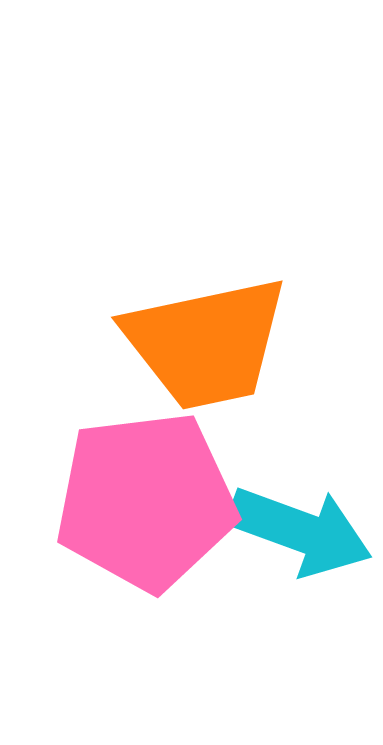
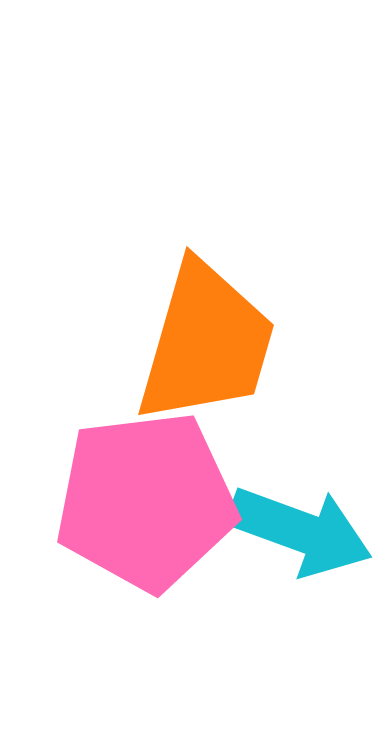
orange trapezoid: rotated 62 degrees counterclockwise
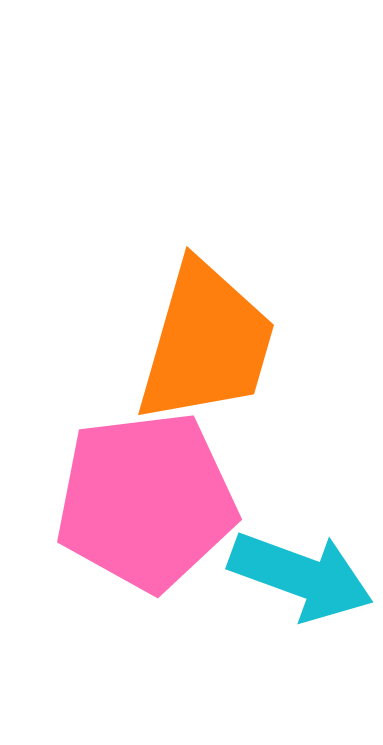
cyan arrow: moved 1 px right, 45 px down
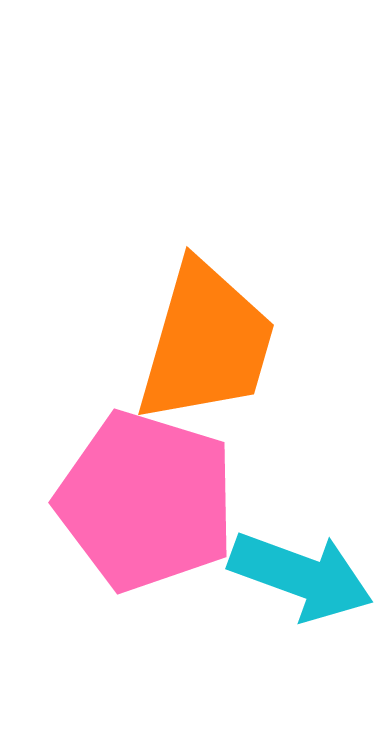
pink pentagon: rotated 24 degrees clockwise
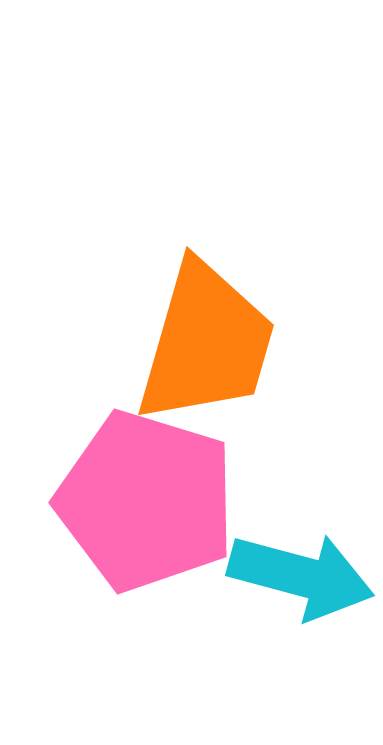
cyan arrow: rotated 5 degrees counterclockwise
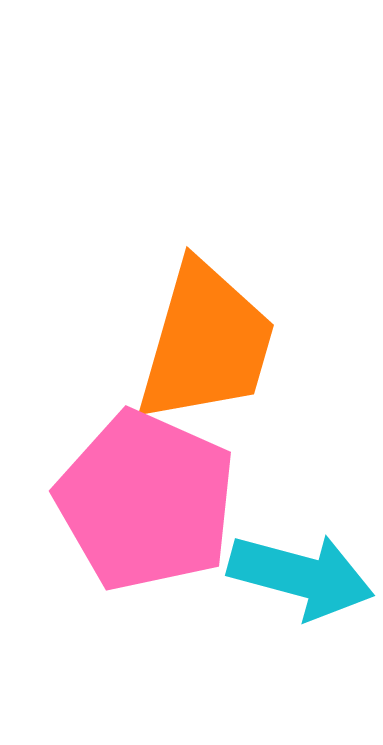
pink pentagon: rotated 7 degrees clockwise
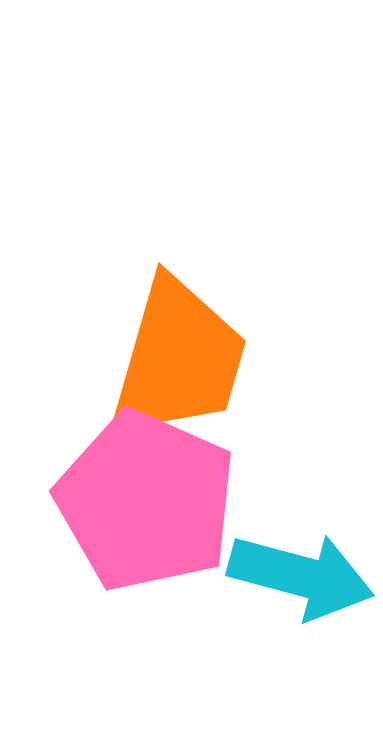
orange trapezoid: moved 28 px left, 16 px down
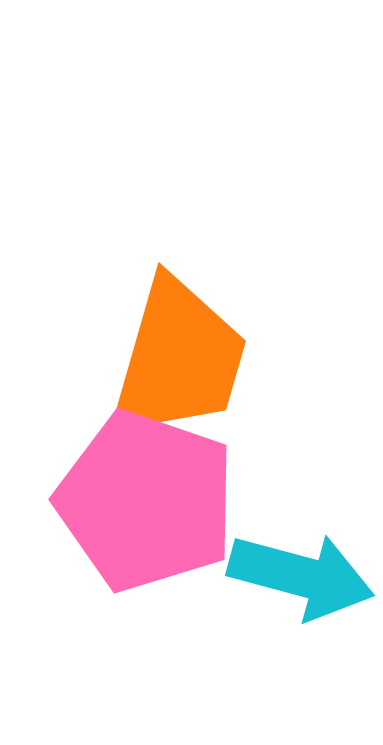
pink pentagon: rotated 5 degrees counterclockwise
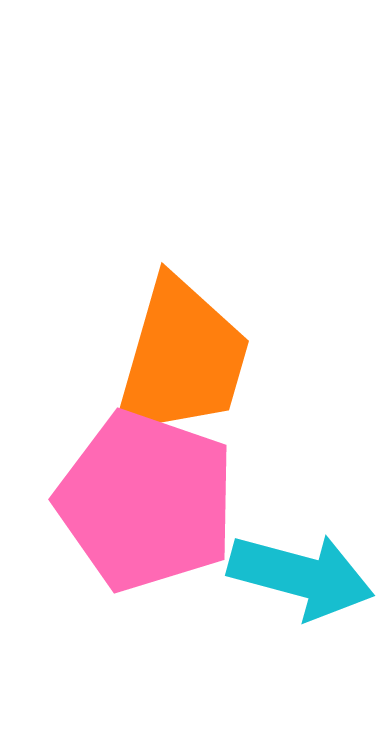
orange trapezoid: moved 3 px right
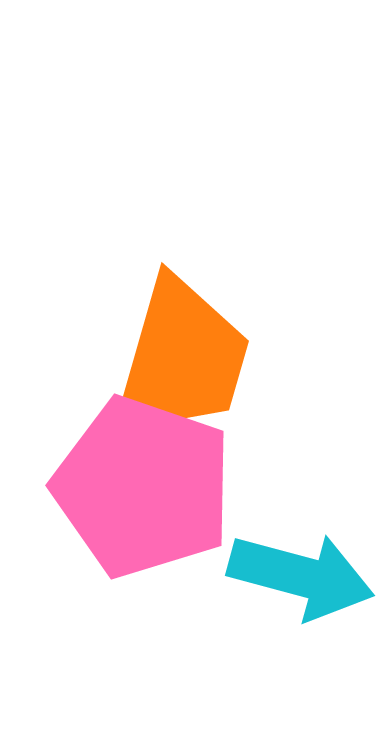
pink pentagon: moved 3 px left, 14 px up
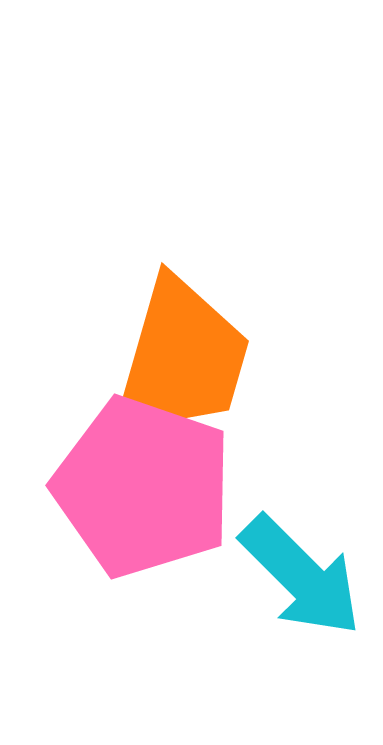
cyan arrow: rotated 30 degrees clockwise
